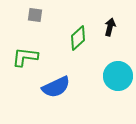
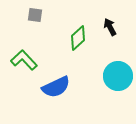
black arrow: rotated 42 degrees counterclockwise
green L-shape: moved 1 px left, 3 px down; rotated 40 degrees clockwise
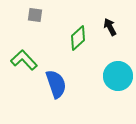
blue semicircle: moved 3 px up; rotated 84 degrees counterclockwise
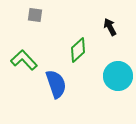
green diamond: moved 12 px down
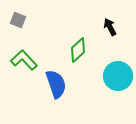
gray square: moved 17 px left, 5 px down; rotated 14 degrees clockwise
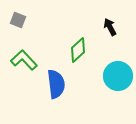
blue semicircle: rotated 12 degrees clockwise
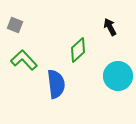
gray square: moved 3 px left, 5 px down
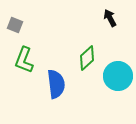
black arrow: moved 9 px up
green diamond: moved 9 px right, 8 px down
green L-shape: rotated 116 degrees counterclockwise
